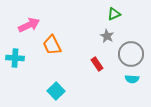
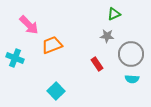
pink arrow: rotated 70 degrees clockwise
gray star: rotated 24 degrees counterclockwise
orange trapezoid: rotated 95 degrees clockwise
cyan cross: rotated 18 degrees clockwise
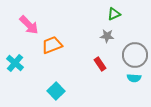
gray circle: moved 4 px right, 1 px down
cyan cross: moved 5 px down; rotated 18 degrees clockwise
red rectangle: moved 3 px right
cyan semicircle: moved 2 px right, 1 px up
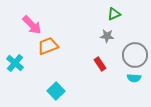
pink arrow: moved 3 px right
orange trapezoid: moved 4 px left, 1 px down
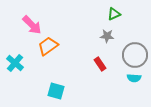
orange trapezoid: rotated 15 degrees counterclockwise
cyan square: rotated 30 degrees counterclockwise
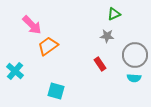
cyan cross: moved 8 px down
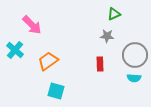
orange trapezoid: moved 15 px down
red rectangle: rotated 32 degrees clockwise
cyan cross: moved 21 px up
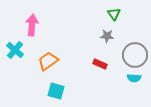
green triangle: rotated 40 degrees counterclockwise
pink arrow: rotated 130 degrees counterclockwise
red rectangle: rotated 64 degrees counterclockwise
